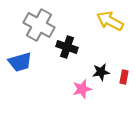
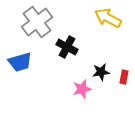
yellow arrow: moved 2 px left, 3 px up
gray cross: moved 2 px left, 3 px up; rotated 24 degrees clockwise
black cross: rotated 10 degrees clockwise
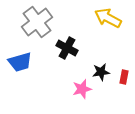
black cross: moved 1 px down
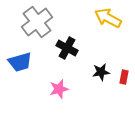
pink star: moved 23 px left
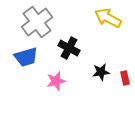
black cross: moved 2 px right
blue trapezoid: moved 6 px right, 5 px up
red rectangle: moved 1 px right, 1 px down; rotated 24 degrees counterclockwise
pink star: moved 3 px left, 8 px up
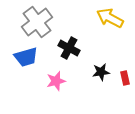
yellow arrow: moved 2 px right
